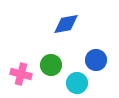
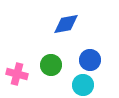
blue circle: moved 6 px left
pink cross: moved 4 px left
cyan circle: moved 6 px right, 2 px down
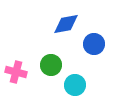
blue circle: moved 4 px right, 16 px up
pink cross: moved 1 px left, 2 px up
cyan circle: moved 8 px left
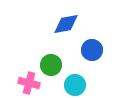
blue circle: moved 2 px left, 6 px down
pink cross: moved 13 px right, 11 px down
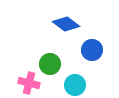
blue diamond: rotated 48 degrees clockwise
green circle: moved 1 px left, 1 px up
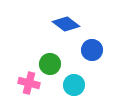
cyan circle: moved 1 px left
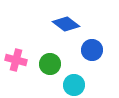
pink cross: moved 13 px left, 23 px up
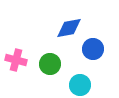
blue diamond: moved 3 px right, 4 px down; rotated 48 degrees counterclockwise
blue circle: moved 1 px right, 1 px up
cyan circle: moved 6 px right
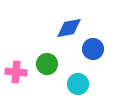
pink cross: moved 12 px down; rotated 10 degrees counterclockwise
green circle: moved 3 px left
cyan circle: moved 2 px left, 1 px up
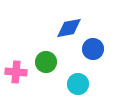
green circle: moved 1 px left, 2 px up
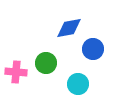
green circle: moved 1 px down
